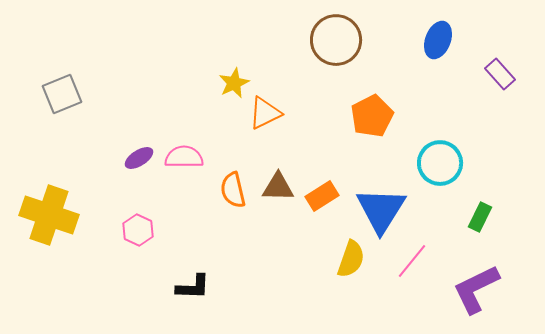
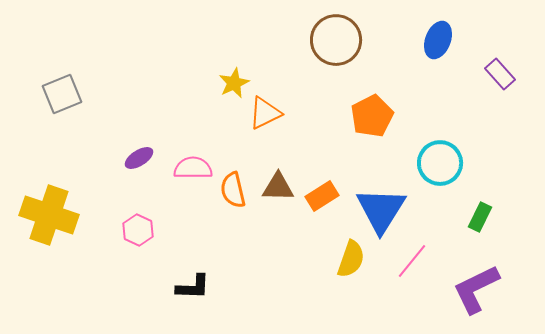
pink semicircle: moved 9 px right, 11 px down
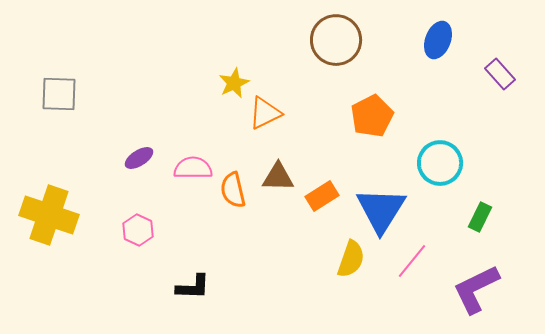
gray square: moved 3 px left; rotated 24 degrees clockwise
brown triangle: moved 10 px up
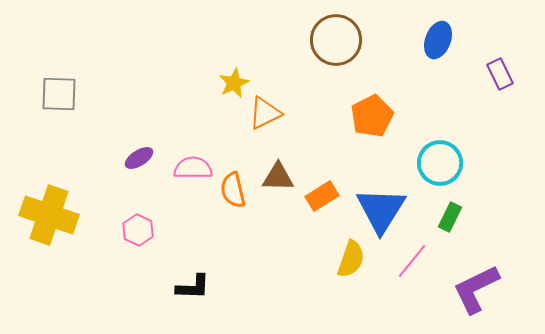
purple rectangle: rotated 16 degrees clockwise
green rectangle: moved 30 px left
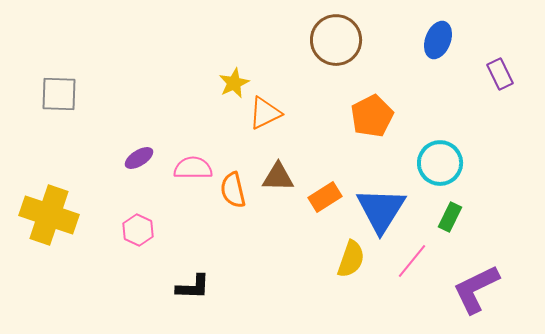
orange rectangle: moved 3 px right, 1 px down
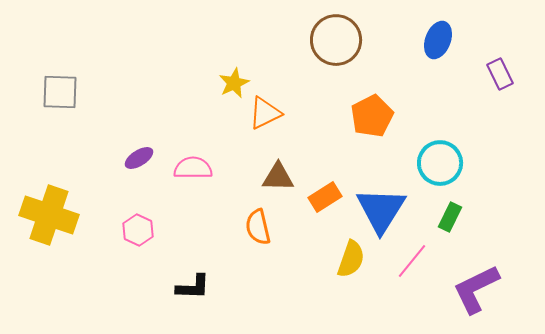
gray square: moved 1 px right, 2 px up
orange semicircle: moved 25 px right, 37 px down
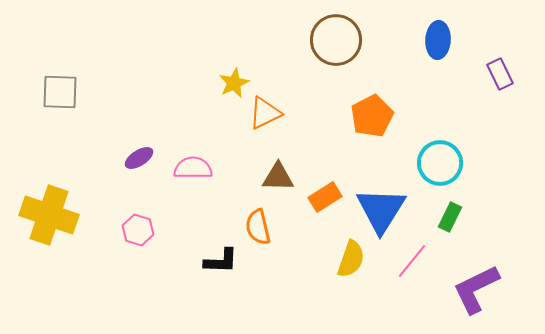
blue ellipse: rotated 18 degrees counterclockwise
pink hexagon: rotated 8 degrees counterclockwise
black L-shape: moved 28 px right, 26 px up
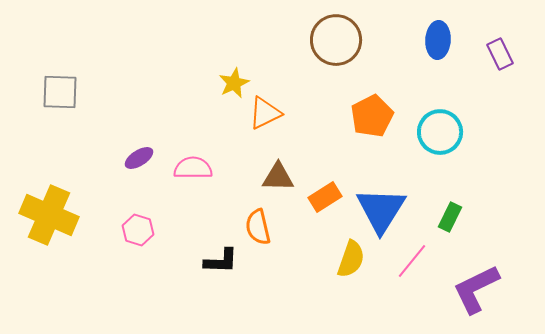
purple rectangle: moved 20 px up
cyan circle: moved 31 px up
yellow cross: rotated 4 degrees clockwise
